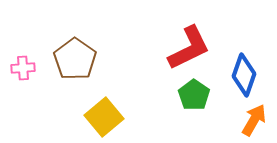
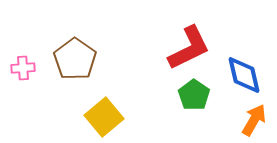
blue diamond: rotated 33 degrees counterclockwise
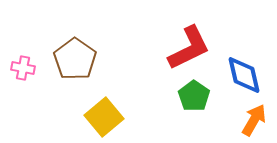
pink cross: rotated 15 degrees clockwise
green pentagon: moved 1 px down
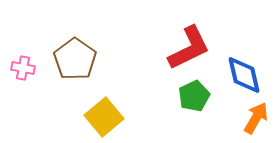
green pentagon: rotated 12 degrees clockwise
orange arrow: moved 2 px right, 2 px up
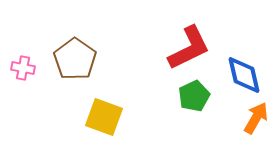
yellow square: rotated 30 degrees counterclockwise
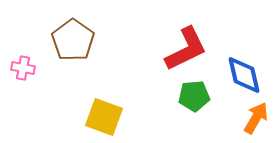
red L-shape: moved 3 px left, 1 px down
brown pentagon: moved 2 px left, 19 px up
green pentagon: rotated 20 degrees clockwise
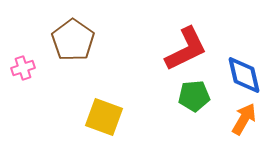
pink cross: rotated 30 degrees counterclockwise
orange arrow: moved 12 px left, 1 px down
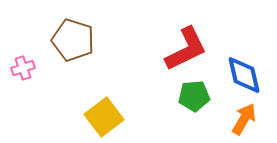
brown pentagon: rotated 18 degrees counterclockwise
yellow square: rotated 33 degrees clockwise
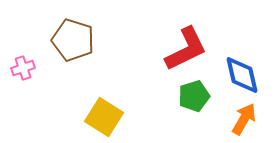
blue diamond: moved 2 px left
green pentagon: rotated 12 degrees counterclockwise
yellow square: rotated 21 degrees counterclockwise
